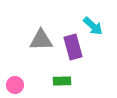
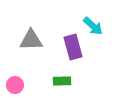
gray triangle: moved 10 px left
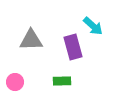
pink circle: moved 3 px up
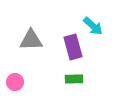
green rectangle: moved 12 px right, 2 px up
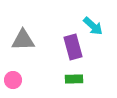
gray triangle: moved 8 px left
pink circle: moved 2 px left, 2 px up
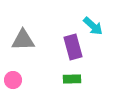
green rectangle: moved 2 px left
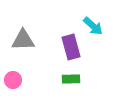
purple rectangle: moved 2 px left
green rectangle: moved 1 px left
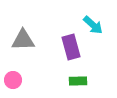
cyan arrow: moved 1 px up
green rectangle: moved 7 px right, 2 px down
